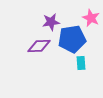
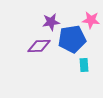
pink star: moved 2 px down; rotated 18 degrees counterclockwise
cyan rectangle: moved 3 px right, 2 px down
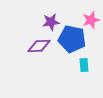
pink star: rotated 24 degrees counterclockwise
blue pentagon: rotated 20 degrees clockwise
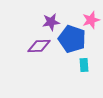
blue pentagon: rotated 8 degrees clockwise
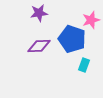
purple star: moved 12 px left, 9 px up
cyan rectangle: rotated 24 degrees clockwise
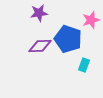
blue pentagon: moved 4 px left
purple diamond: moved 1 px right
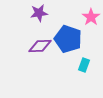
pink star: moved 3 px up; rotated 18 degrees counterclockwise
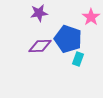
cyan rectangle: moved 6 px left, 6 px up
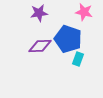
pink star: moved 7 px left, 5 px up; rotated 24 degrees counterclockwise
